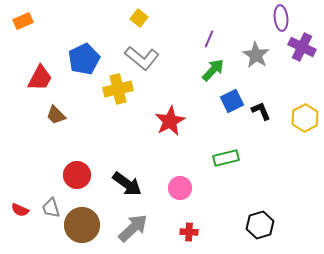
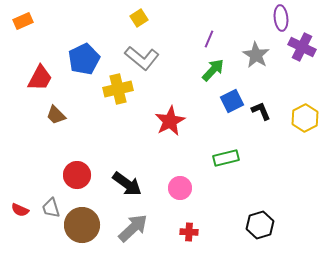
yellow square: rotated 18 degrees clockwise
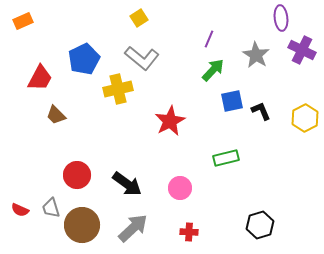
purple cross: moved 3 px down
blue square: rotated 15 degrees clockwise
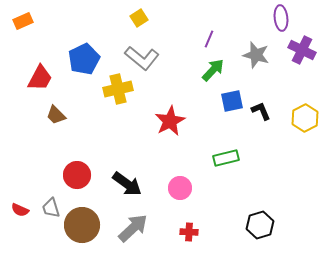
gray star: rotated 16 degrees counterclockwise
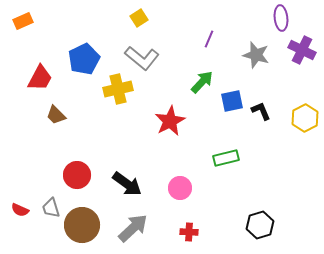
green arrow: moved 11 px left, 12 px down
